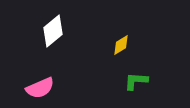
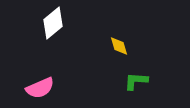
white diamond: moved 8 px up
yellow diamond: moved 2 px left, 1 px down; rotated 75 degrees counterclockwise
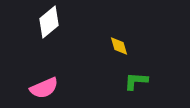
white diamond: moved 4 px left, 1 px up
pink semicircle: moved 4 px right
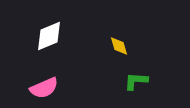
white diamond: moved 14 px down; rotated 16 degrees clockwise
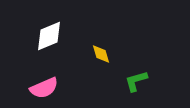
yellow diamond: moved 18 px left, 8 px down
green L-shape: rotated 20 degrees counterclockwise
